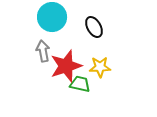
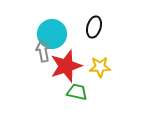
cyan circle: moved 17 px down
black ellipse: rotated 45 degrees clockwise
green trapezoid: moved 3 px left, 8 px down
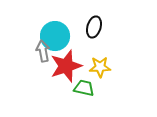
cyan circle: moved 3 px right, 2 px down
green trapezoid: moved 7 px right, 4 px up
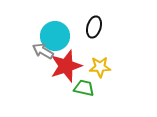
gray arrow: rotated 50 degrees counterclockwise
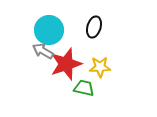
cyan circle: moved 6 px left, 6 px up
red star: moved 2 px up
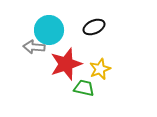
black ellipse: rotated 50 degrees clockwise
gray arrow: moved 9 px left, 4 px up; rotated 25 degrees counterclockwise
yellow star: moved 2 px down; rotated 20 degrees counterclockwise
